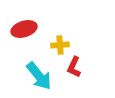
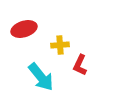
red L-shape: moved 6 px right, 2 px up
cyan arrow: moved 2 px right, 1 px down
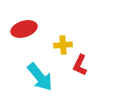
yellow cross: moved 3 px right
cyan arrow: moved 1 px left
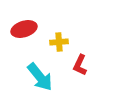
yellow cross: moved 4 px left, 3 px up
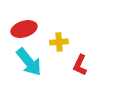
cyan arrow: moved 11 px left, 15 px up
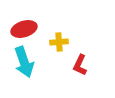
cyan arrow: moved 5 px left; rotated 20 degrees clockwise
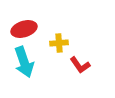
yellow cross: moved 1 px down
red L-shape: rotated 60 degrees counterclockwise
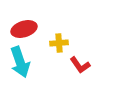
cyan arrow: moved 4 px left
